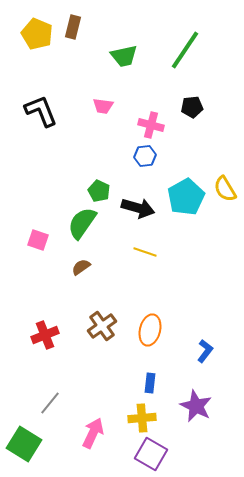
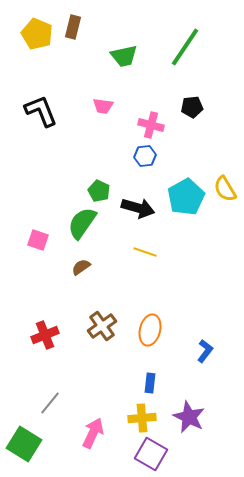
green line: moved 3 px up
purple star: moved 7 px left, 11 px down
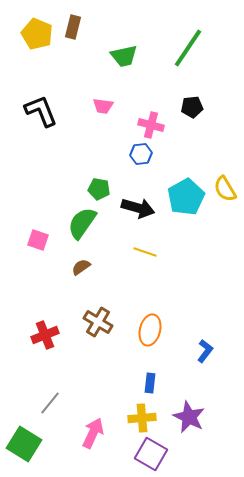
green line: moved 3 px right, 1 px down
blue hexagon: moved 4 px left, 2 px up
green pentagon: moved 2 px up; rotated 15 degrees counterclockwise
brown cross: moved 4 px left, 4 px up; rotated 24 degrees counterclockwise
